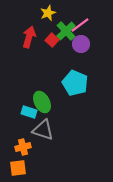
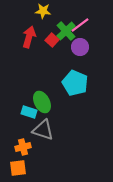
yellow star: moved 5 px left, 2 px up; rotated 28 degrees clockwise
purple circle: moved 1 px left, 3 px down
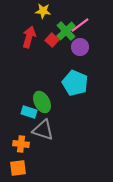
orange cross: moved 2 px left, 3 px up; rotated 21 degrees clockwise
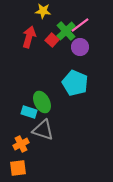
orange cross: rotated 35 degrees counterclockwise
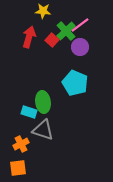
green ellipse: moved 1 px right; rotated 20 degrees clockwise
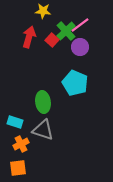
cyan rectangle: moved 14 px left, 10 px down
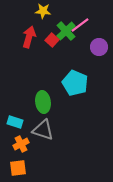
purple circle: moved 19 px right
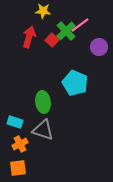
orange cross: moved 1 px left
